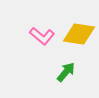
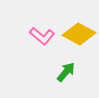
yellow diamond: rotated 20 degrees clockwise
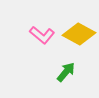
pink L-shape: moved 1 px up
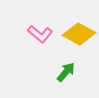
pink L-shape: moved 2 px left, 1 px up
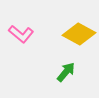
pink L-shape: moved 19 px left
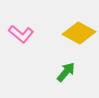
yellow diamond: moved 1 px up
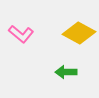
green arrow: rotated 130 degrees counterclockwise
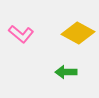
yellow diamond: moved 1 px left
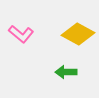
yellow diamond: moved 1 px down
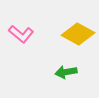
green arrow: rotated 10 degrees counterclockwise
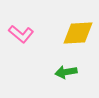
yellow diamond: moved 1 px up; rotated 32 degrees counterclockwise
